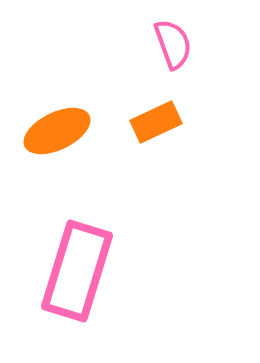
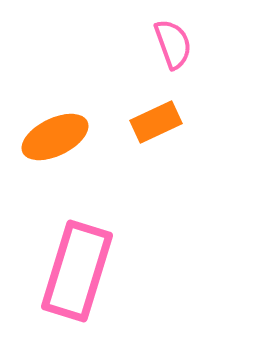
orange ellipse: moved 2 px left, 6 px down
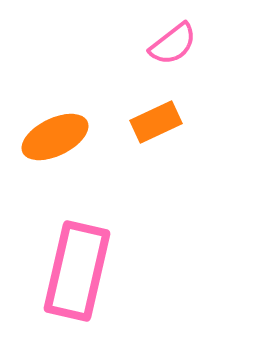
pink semicircle: rotated 72 degrees clockwise
pink rectangle: rotated 4 degrees counterclockwise
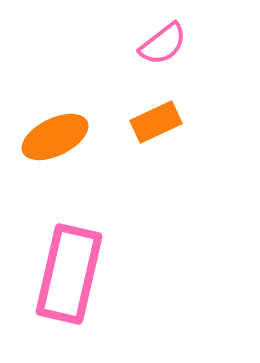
pink semicircle: moved 10 px left
pink rectangle: moved 8 px left, 3 px down
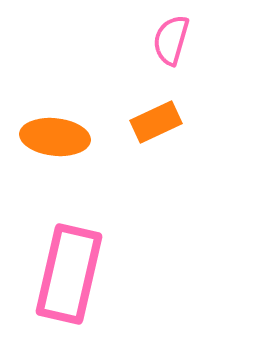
pink semicircle: moved 8 px right, 4 px up; rotated 144 degrees clockwise
orange ellipse: rotated 32 degrees clockwise
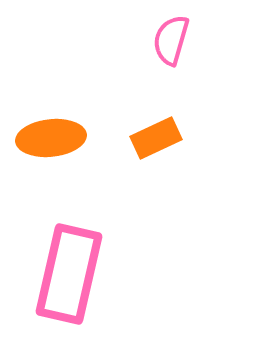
orange rectangle: moved 16 px down
orange ellipse: moved 4 px left, 1 px down; rotated 12 degrees counterclockwise
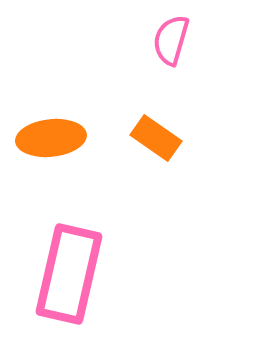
orange rectangle: rotated 60 degrees clockwise
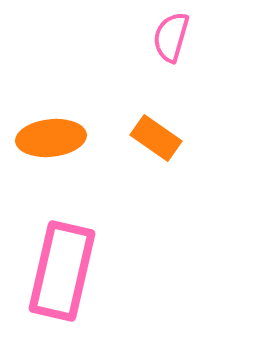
pink semicircle: moved 3 px up
pink rectangle: moved 7 px left, 3 px up
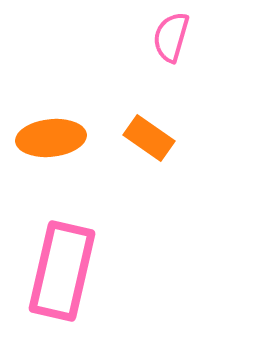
orange rectangle: moved 7 px left
